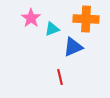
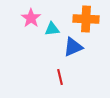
cyan triangle: rotated 14 degrees clockwise
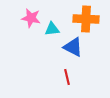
pink star: rotated 24 degrees counterclockwise
blue triangle: rotated 50 degrees clockwise
red line: moved 7 px right
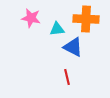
cyan triangle: moved 5 px right
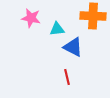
orange cross: moved 7 px right, 3 px up
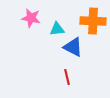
orange cross: moved 5 px down
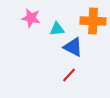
red line: moved 2 px right, 2 px up; rotated 56 degrees clockwise
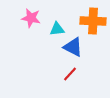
red line: moved 1 px right, 1 px up
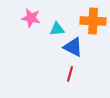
red line: rotated 28 degrees counterclockwise
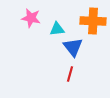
blue triangle: rotated 25 degrees clockwise
